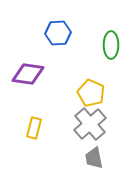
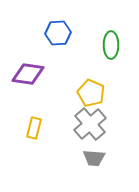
gray trapezoid: rotated 75 degrees counterclockwise
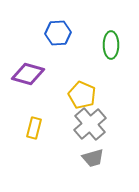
purple diamond: rotated 8 degrees clockwise
yellow pentagon: moved 9 px left, 2 px down
gray trapezoid: moved 1 px left; rotated 20 degrees counterclockwise
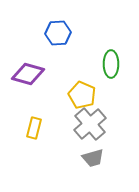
green ellipse: moved 19 px down
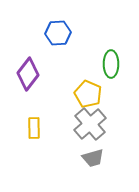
purple diamond: rotated 68 degrees counterclockwise
yellow pentagon: moved 6 px right, 1 px up
yellow rectangle: rotated 15 degrees counterclockwise
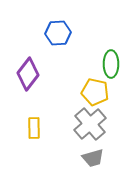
yellow pentagon: moved 7 px right, 2 px up; rotated 12 degrees counterclockwise
